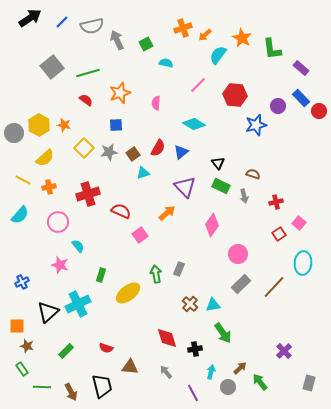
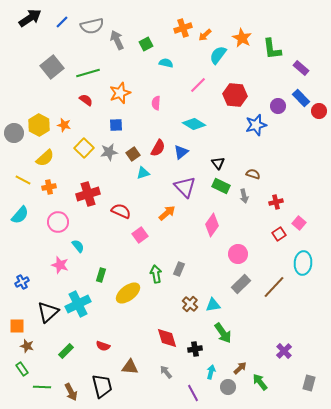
red semicircle at (106, 348): moved 3 px left, 2 px up
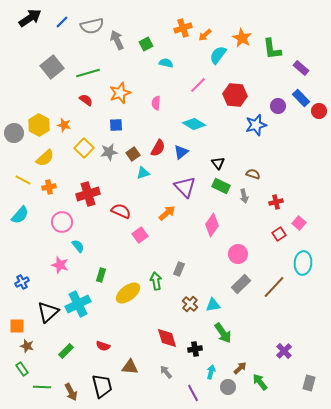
pink circle at (58, 222): moved 4 px right
green arrow at (156, 274): moved 7 px down
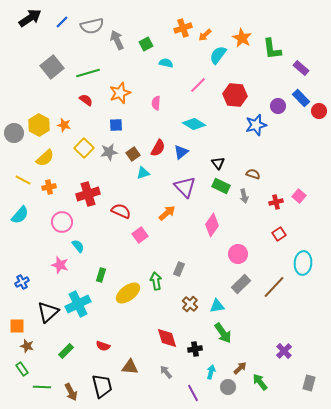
pink square at (299, 223): moved 27 px up
cyan triangle at (213, 305): moved 4 px right, 1 px down
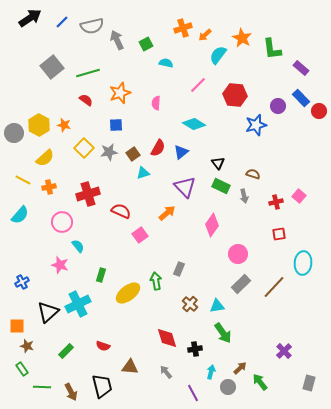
red square at (279, 234): rotated 24 degrees clockwise
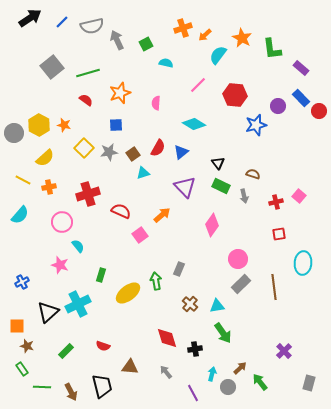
orange arrow at (167, 213): moved 5 px left, 2 px down
pink circle at (238, 254): moved 5 px down
brown line at (274, 287): rotated 50 degrees counterclockwise
cyan arrow at (211, 372): moved 1 px right, 2 px down
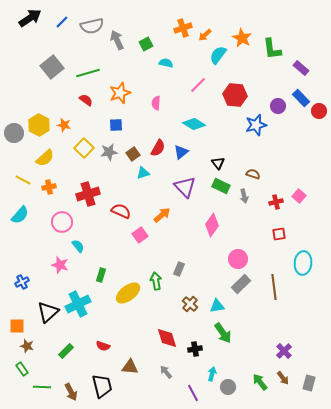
brown arrow at (240, 368): moved 43 px right, 10 px down; rotated 96 degrees clockwise
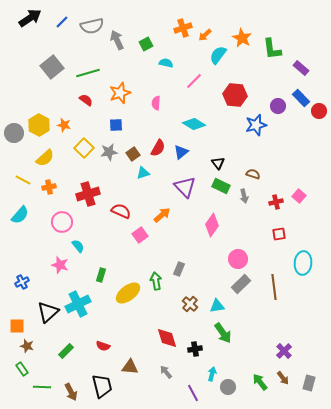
pink line at (198, 85): moved 4 px left, 4 px up
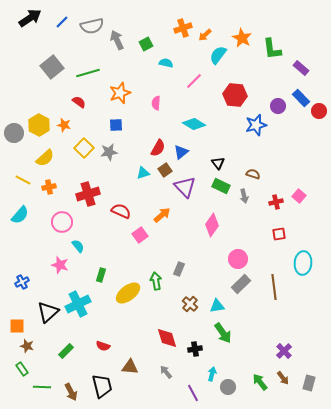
red semicircle at (86, 100): moved 7 px left, 2 px down
brown square at (133, 154): moved 32 px right, 16 px down
